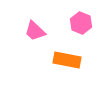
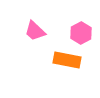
pink hexagon: moved 10 px down; rotated 10 degrees clockwise
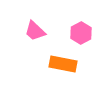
orange rectangle: moved 4 px left, 4 px down
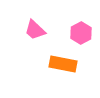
pink trapezoid: moved 1 px up
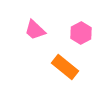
orange rectangle: moved 2 px right, 3 px down; rotated 28 degrees clockwise
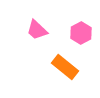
pink trapezoid: moved 2 px right
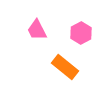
pink trapezoid: rotated 20 degrees clockwise
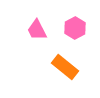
pink hexagon: moved 6 px left, 5 px up
